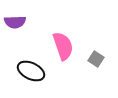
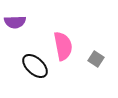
pink semicircle: rotated 8 degrees clockwise
black ellipse: moved 4 px right, 5 px up; rotated 16 degrees clockwise
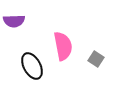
purple semicircle: moved 1 px left, 1 px up
black ellipse: moved 3 px left; rotated 20 degrees clockwise
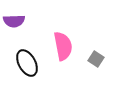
black ellipse: moved 5 px left, 3 px up
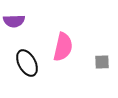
pink semicircle: moved 1 px down; rotated 24 degrees clockwise
gray square: moved 6 px right, 3 px down; rotated 35 degrees counterclockwise
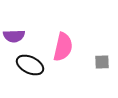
purple semicircle: moved 15 px down
black ellipse: moved 3 px right, 2 px down; rotated 36 degrees counterclockwise
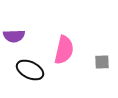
pink semicircle: moved 1 px right, 3 px down
black ellipse: moved 5 px down
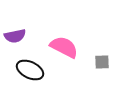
purple semicircle: moved 1 px right; rotated 10 degrees counterclockwise
pink semicircle: moved 3 px up; rotated 76 degrees counterclockwise
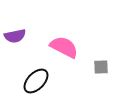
gray square: moved 1 px left, 5 px down
black ellipse: moved 6 px right, 11 px down; rotated 72 degrees counterclockwise
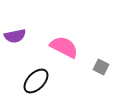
gray square: rotated 28 degrees clockwise
